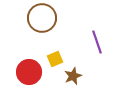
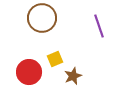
purple line: moved 2 px right, 16 px up
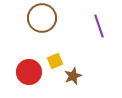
yellow square: moved 2 px down
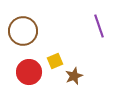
brown circle: moved 19 px left, 13 px down
brown star: moved 1 px right
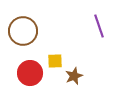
yellow square: rotated 21 degrees clockwise
red circle: moved 1 px right, 1 px down
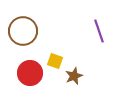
purple line: moved 5 px down
yellow square: rotated 21 degrees clockwise
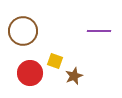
purple line: rotated 70 degrees counterclockwise
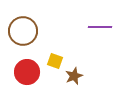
purple line: moved 1 px right, 4 px up
red circle: moved 3 px left, 1 px up
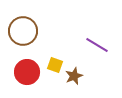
purple line: moved 3 px left, 18 px down; rotated 30 degrees clockwise
yellow square: moved 4 px down
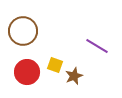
purple line: moved 1 px down
